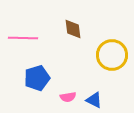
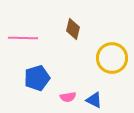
brown diamond: rotated 20 degrees clockwise
yellow circle: moved 3 px down
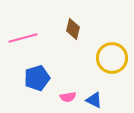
pink line: rotated 16 degrees counterclockwise
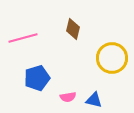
blue triangle: rotated 12 degrees counterclockwise
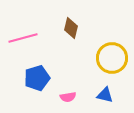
brown diamond: moved 2 px left, 1 px up
blue triangle: moved 11 px right, 5 px up
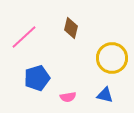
pink line: moved 1 px right, 1 px up; rotated 28 degrees counterclockwise
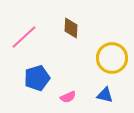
brown diamond: rotated 10 degrees counterclockwise
pink semicircle: rotated 14 degrees counterclockwise
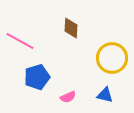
pink line: moved 4 px left, 4 px down; rotated 72 degrees clockwise
blue pentagon: moved 1 px up
